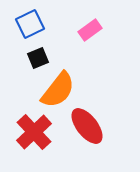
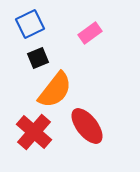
pink rectangle: moved 3 px down
orange semicircle: moved 3 px left
red cross: rotated 6 degrees counterclockwise
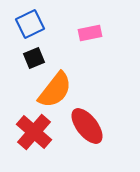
pink rectangle: rotated 25 degrees clockwise
black square: moved 4 px left
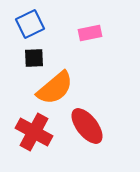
black square: rotated 20 degrees clockwise
orange semicircle: moved 2 px up; rotated 12 degrees clockwise
red cross: rotated 12 degrees counterclockwise
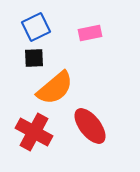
blue square: moved 6 px right, 3 px down
red ellipse: moved 3 px right
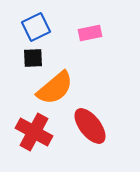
black square: moved 1 px left
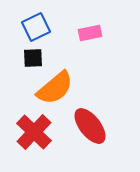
red cross: rotated 15 degrees clockwise
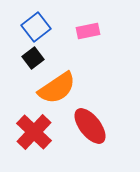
blue square: rotated 12 degrees counterclockwise
pink rectangle: moved 2 px left, 2 px up
black square: rotated 35 degrees counterclockwise
orange semicircle: moved 2 px right; rotated 6 degrees clockwise
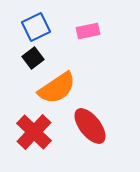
blue square: rotated 12 degrees clockwise
